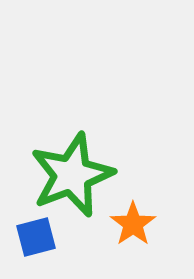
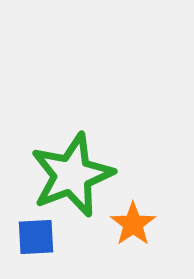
blue square: rotated 12 degrees clockwise
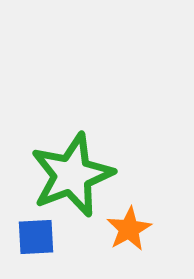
orange star: moved 4 px left, 5 px down; rotated 6 degrees clockwise
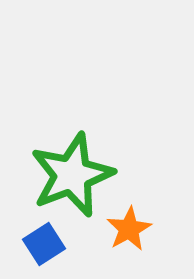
blue square: moved 8 px right, 7 px down; rotated 30 degrees counterclockwise
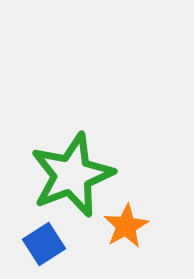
orange star: moved 3 px left, 3 px up
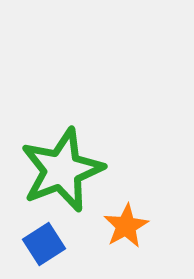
green star: moved 10 px left, 5 px up
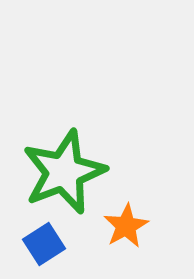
green star: moved 2 px right, 2 px down
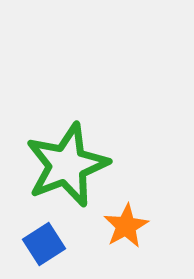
green star: moved 3 px right, 7 px up
